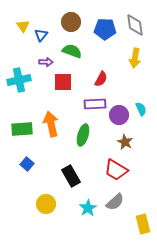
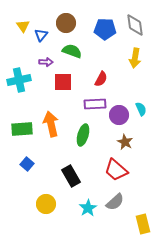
brown circle: moved 5 px left, 1 px down
red trapezoid: rotated 10 degrees clockwise
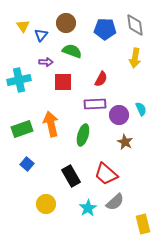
green rectangle: rotated 15 degrees counterclockwise
red trapezoid: moved 10 px left, 4 px down
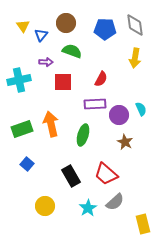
yellow circle: moved 1 px left, 2 px down
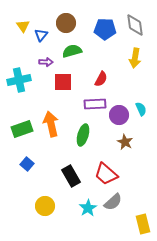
green semicircle: rotated 36 degrees counterclockwise
gray semicircle: moved 2 px left
